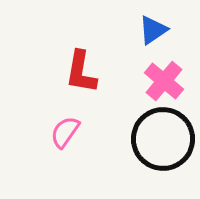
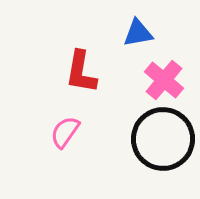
blue triangle: moved 15 px left, 3 px down; rotated 24 degrees clockwise
pink cross: moved 1 px up
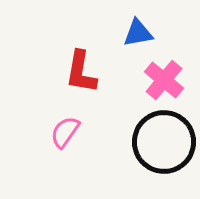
black circle: moved 1 px right, 3 px down
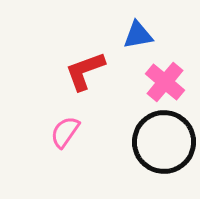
blue triangle: moved 2 px down
red L-shape: moved 4 px right, 1 px up; rotated 60 degrees clockwise
pink cross: moved 1 px right, 2 px down
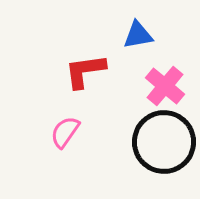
red L-shape: rotated 12 degrees clockwise
pink cross: moved 4 px down
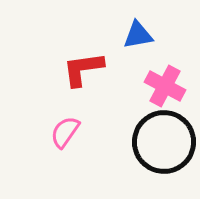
red L-shape: moved 2 px left, 2 px up
pink cross: rotated 12 degrees counterclockwise
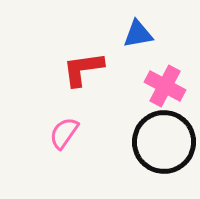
blue triangle: moved 1 px up
pink semicircle: moved 1 px left, 1 px down
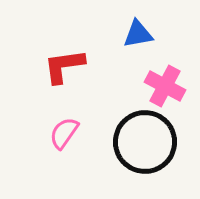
red L-shape: moved 19 px left, 3 px up
black circle: moved 19 px left
